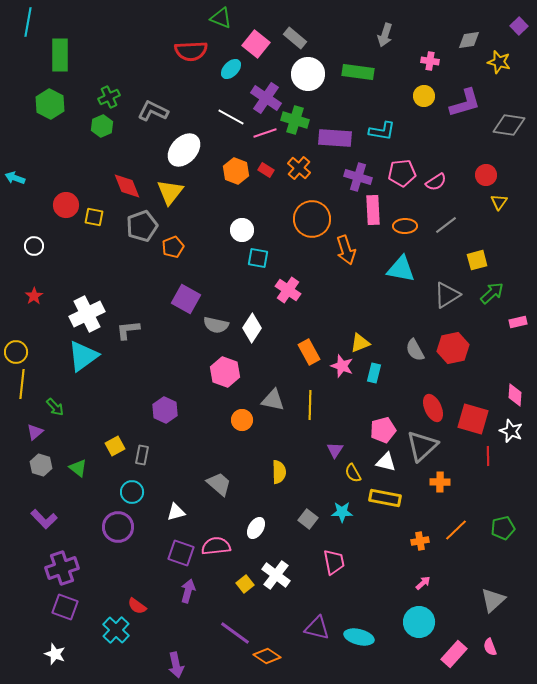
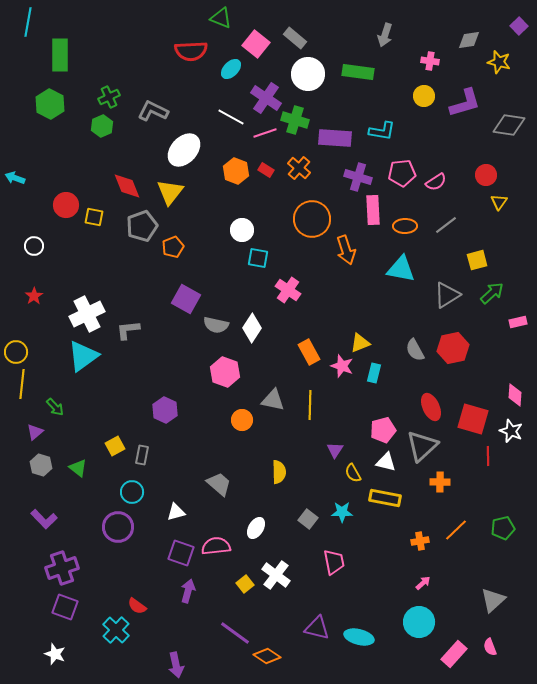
red ellipse at (433, 408): moved 2 px left, 1 px up
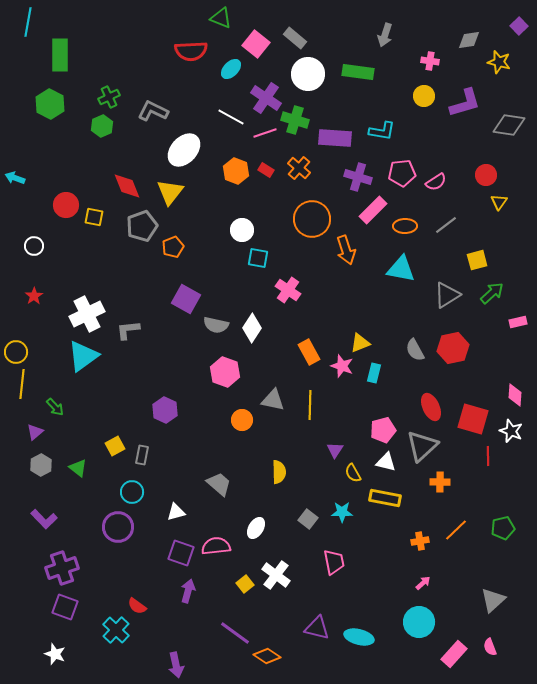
pink rectangle at (373, 210): rotated 48 degrees clockwise
gray hexagon at (41, 465): rotated 15 degrees clockwise
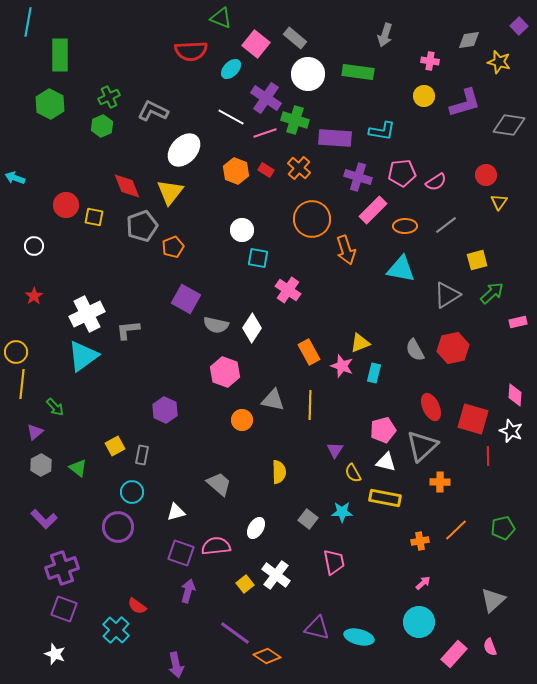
purple square at (65, 607): moved 1 px left, 2 px down
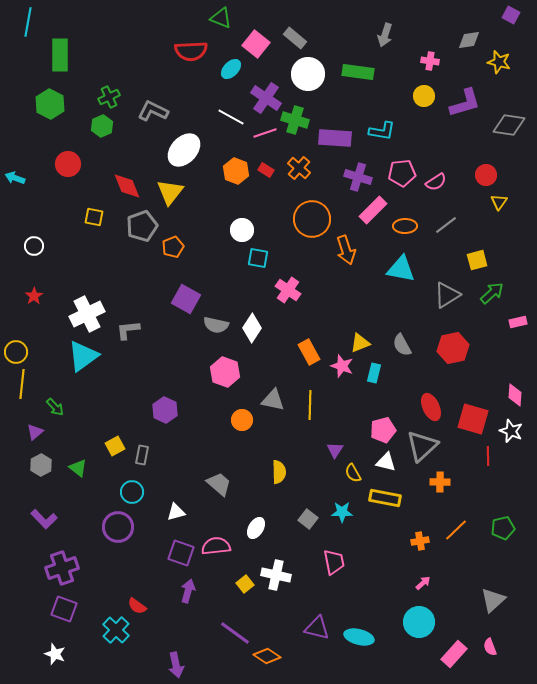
purple square at (519, 26): moved 8 px left, 11 px up; rotated 18 degrees counterclockwise
red circle at (66, 205): moved 2 px right, 41 px up
gray semicircle at (415, 350): moved 13 px left, 5 px up
white cross at (276, 575): rotated 24 degrees counterclockwise
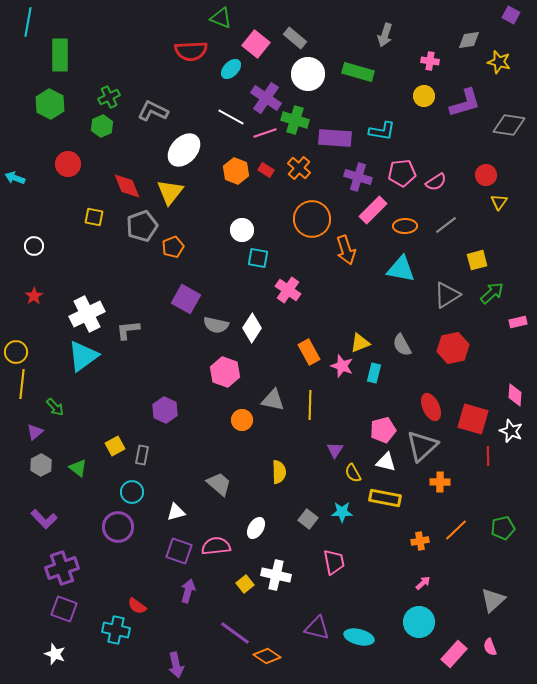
green rectangle at (358, 72): rotated 8 degrees clockwise
purple square at (181, 553): moved 2 px left, 2 px up
cyan cross at (116, 630): rotated 32 degrees counterclockwise
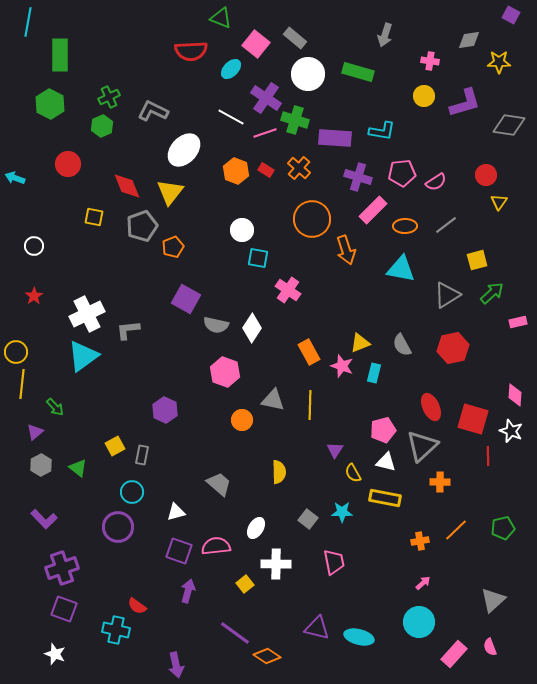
yellow star at (499, 62): rotated 15 degrees counterclockwise
white cross at (276, 575): moved 11 px up; rotated 12 degrees counterclockwise
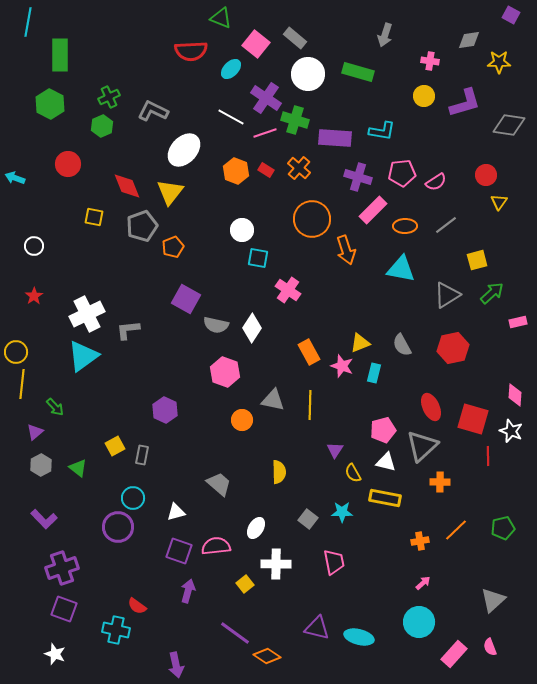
cyan circle at (132, 492): moved 1 px right, 6 px down
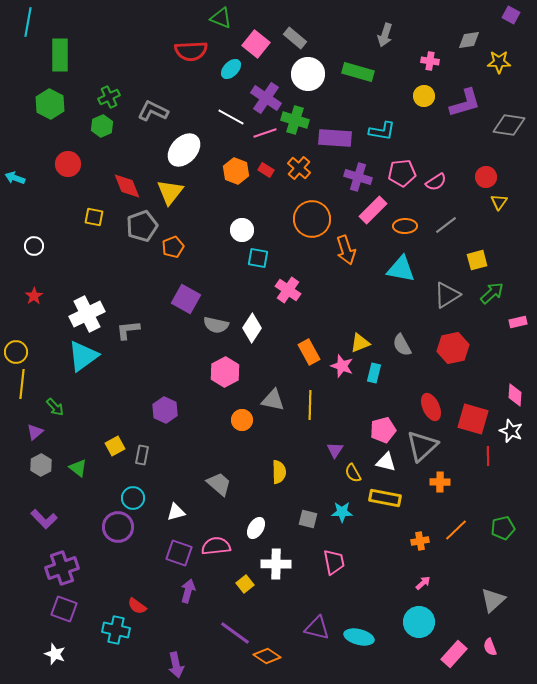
red circle at (486, 175): moved 2 px down
pink hexagon at (225, 372): rotated 12 degrees clockwise
gray square at (308, 519): rotated 24 degrees counterclockwise
purple square at (179, 551): moved 2 px down
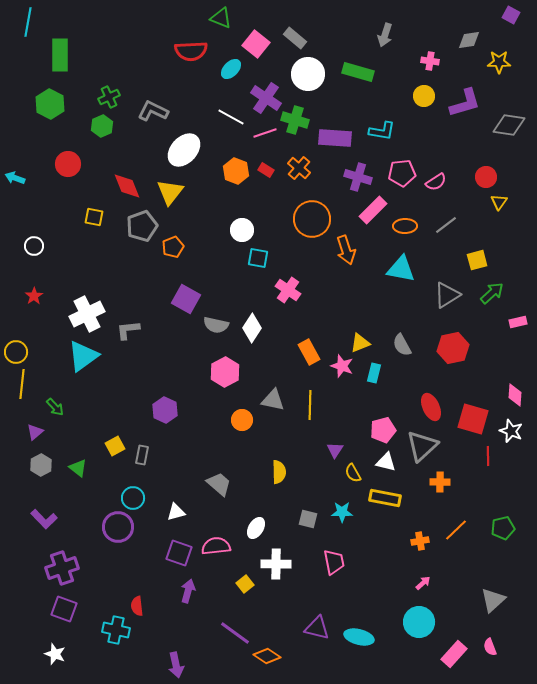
red semicircle at (137, 606): rotated 48 degrees clockwise
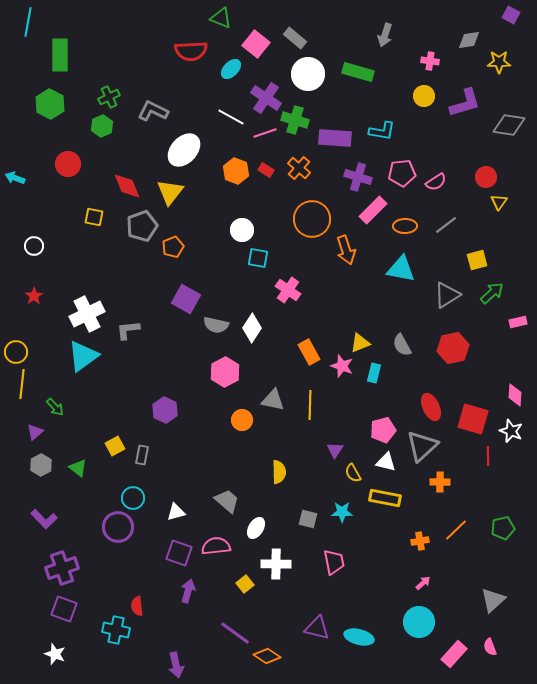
gray trapezoid at (219, 484): moved 8 px right, 17 px down
